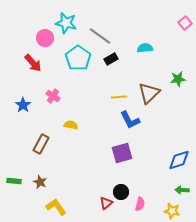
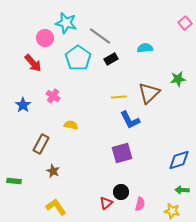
brown star: moved 13 px right, 11 px up
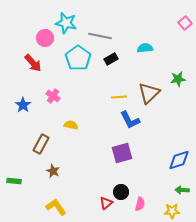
gray line: rotated 25 degrees counterclockwise
yellow star: rotated 14 degrees counterclockwise
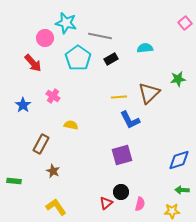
purple square: moved 2 px down
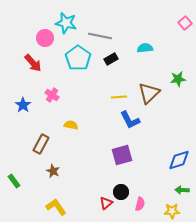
pink cross: moved 1 px left, 1 px up
green rectangle: rotated 48 degrees clockwise
